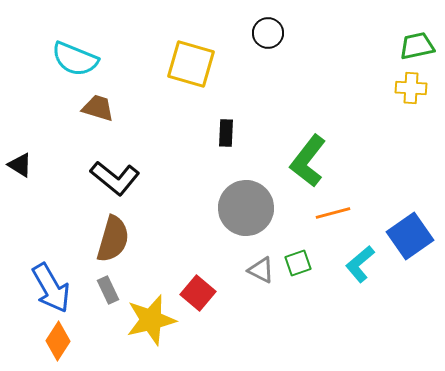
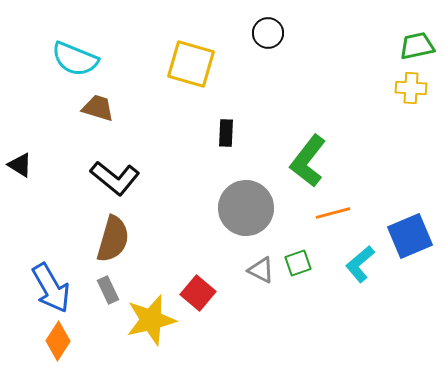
blue square: rotated 12 degrees clockwise
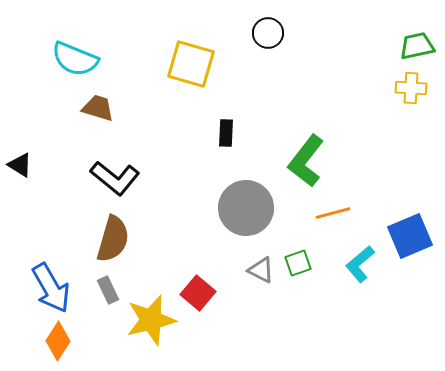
green L-shape: moved 2 px left
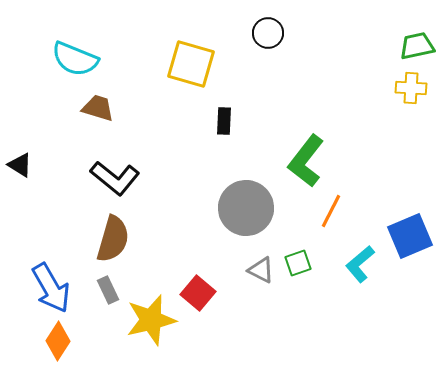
black rectangle: moved 2 px left, 12 px up
orange line: moved 2 px left, 2 px up; rotated 48 degrees counterclockwise
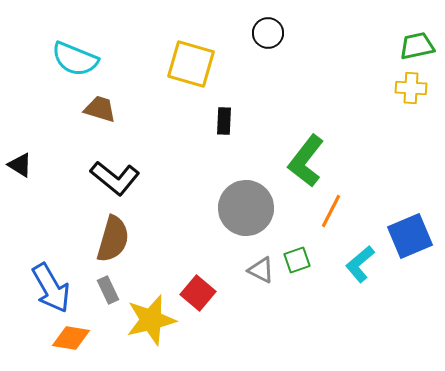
brown trapezoid: moved 2 px right, 1 px down
green square: moved 1 px left, 3 px up
orange diamond: moved 13 px right, 3 px up; rotated 66 degrees clockwise
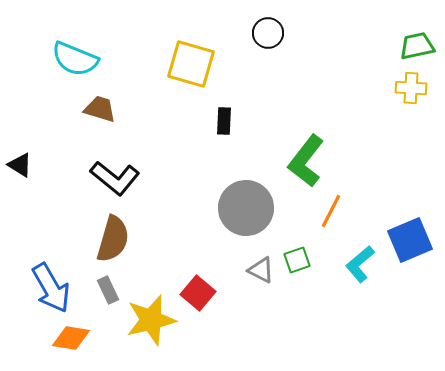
blue square: moved 4 px down
